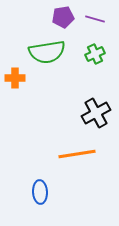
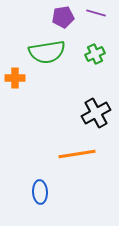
purple line: moved 1 px right, 6 px up
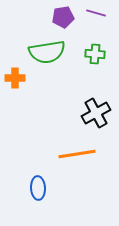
green cross: rotated 30 degrees clockwise
blue ellipse: moved 2 px left, 4 px up
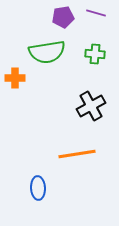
black cross: moved 5 px left, 7 px up
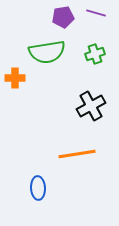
green cross: rotated 24 degrees counterclockwise
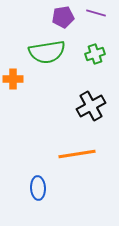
orange cross: moved 2 px left, 1 px down
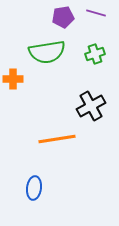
orange line: moved 20 px left, 15 px up
blue ellipse: moved 4 px left; rotated 10 degrees clockwise
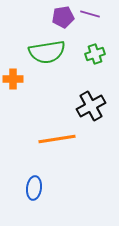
purple line: moved 6 px left, 1 px down
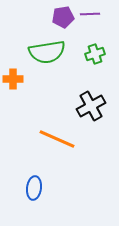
purple line: rotated 18 degrees counterclockwise
orange line: rotated 33 degrees clockwise
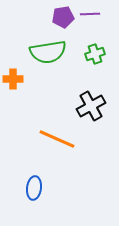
green semicircle: moved 1 px right
